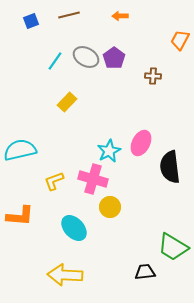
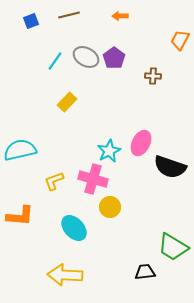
black semicircle: rotated 64 degrees counterclockwise
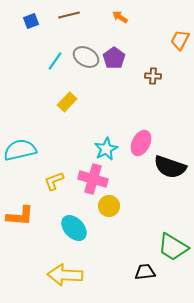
orange arrow: moved 1 px down; rotated 35 degrees clockwise
cyan star: moved 3 px left, 2 px up
yellow circle: moved 1 px left, 1 px up
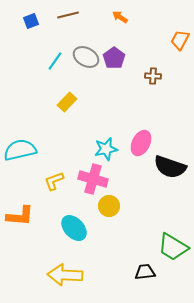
brown line: moved 1 px left
cyan star: rotated 15 degrees clockwise
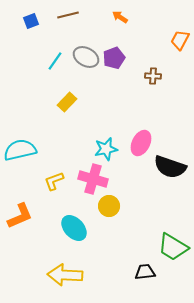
purple pentagon: rotated 15 degrees clockwise
orange L-shape: rotated 28 degrees counterclockwise
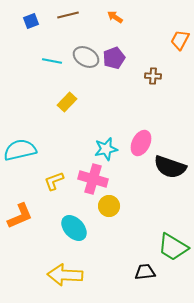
orange arrow: moved 5 px left
cyan line: moved 3 px left; rotated 66 degrees clockwise
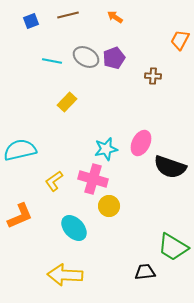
yellow L-shape: rotated 15 degrees counterclockwise
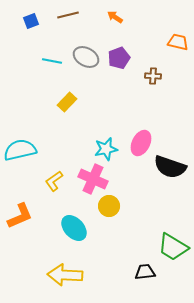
orange trapezoid: moved 2 px left, 2 px down; rotated 75 degrees clockwise
purple pentagon: moved 5 px right
pink cross: rotated 8 degrees clockwise
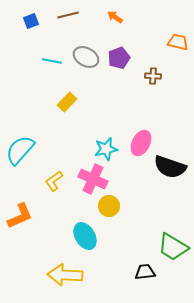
cyan semicircle: rotated 36 degrees counterclockwise
cyan ellipse: moved 11 px right, 8 px down; rotated 12 degrees clockwise
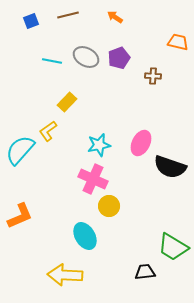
cyan star: moved 7 px left, 4 px up
yellow L-shape: moved 6 px left, 50 px up
